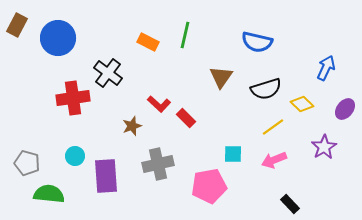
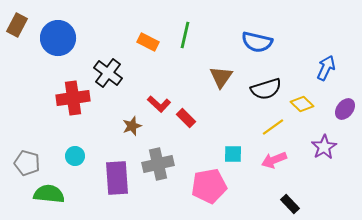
purple rectangle: moved 11 px right, 2 px down
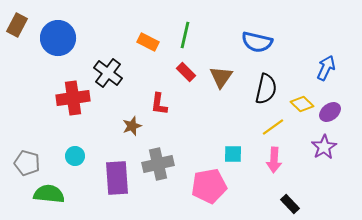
black semicircle: rotated 60 degrees counterclockwise
red L-shape: rotated 55 degrees clockwise
purple ellipse: moved 15 px left, 3 px down; rotated 15 degrees clockwise
red rectangle: moved 46 px up
pink arrow: rotated 65 degrees counterclockwise
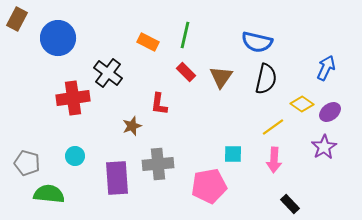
brown rectangle: moved 6 px up
black semicircle: moved 10 px up
yellow diamond: rotated 10 degrees counterclockwise
gray cross: rotated 8 degrees clockwise
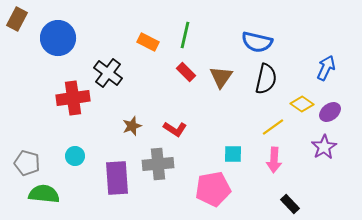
red L-shape: moved 16 px right, 25 px down; rotated 65 degrees counterclockwise
pink pentagon: moved 4 px right, 3 px down
green semicircle: moved 5 px left
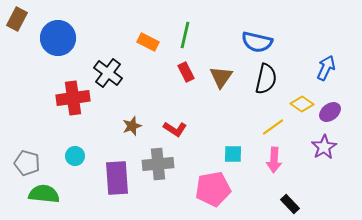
red rectangle: rotated 18 degrees clockwise
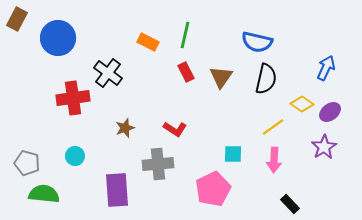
brown star: moved 7 px left, 2 px down
purple rectangle: moved 12 px down
pink pentagon: rotated 16 degrees counterclockwise
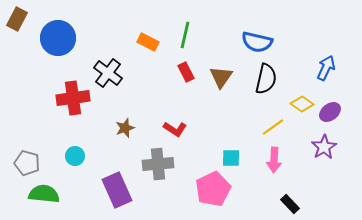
cyan square: moved 2 px left, 4 px down
purple rectangle: rotated 20 degrees counterclockwise
